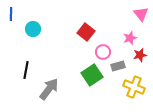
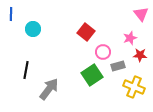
red star: rotated 16 degrees clockwise
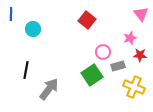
red square: moved 1 px right, 12 px up
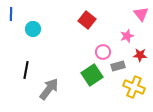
pink star: moved 3 px left, 2 px up
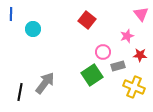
black line: moved 6 px left, 22 px down
gray arrow: moved 4 px left, 6 px up
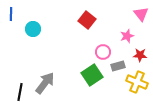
yellow cross: moved 3 px right, 5 px up
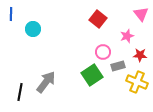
red square: moved 11 px right, 1 px up
gray arrow: moved 1 px right, 1 px up
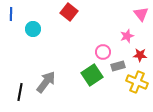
red square: moved 29 px left, 7 px up
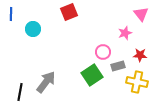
red square: rotated 30 degrees clockwise
pink star: moved 2 px left, 3 px up
yellow cross: rotated 10 degrees counterclockwise
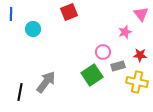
pink star: moved 1 px up
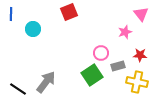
pink circle: moved 2 px left, 1 px down
black line: moved 2 px left, 3 px up; rotated 66 degrees counterclockwise
